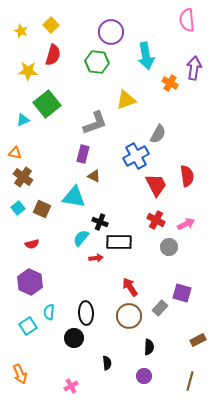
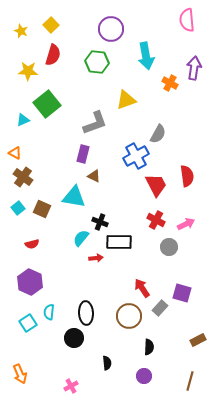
purple circle at (111, 32): moved 3 px up
orange triangle at (15, 153): rotated 16 degrees clockwise
red arrow at (130, 287): moved 12 px right, 1 px down
cyan square at (28, 326): moved 3 px up
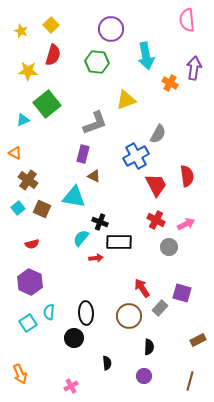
brown cross at (23, 177): moved 5 px right, 3 px down
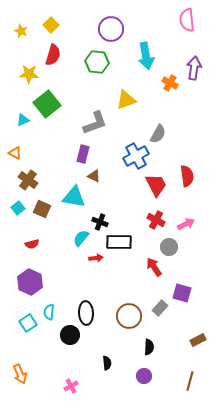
yellow star at (28, 71): moved 1 px right, 3 px down
red arrow at (142, 288): moved 12 px right, 21 px up
black circle at (74, 338): moved 4 px left, 3 px up
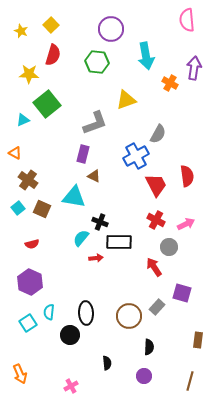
gray rectangle at (160, 308): moved 3 px left, 1 px up
brown rectangle at (198, 340): rotated 56 degrees counterclockwise
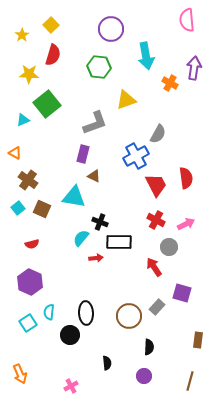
yellow star at (21, 31): moved 1 px right, 4 px down; rotated 16 degrees clockwise
green hexagon at (97, 62): moved 2 px right, 5 px down
red semicircle at (187, 176): moved 1 px left, 2 px down
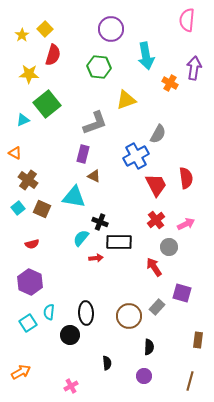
pink semicircle at (187, 20): rotated 10 degrees clockwise
yellow square at (51, 25): moved 6 px left, 4 px down
red cross at (156, 220): rotated 24 degrees clockwise
orange arrow at (20, 374): moved 1 px right, 2 px up; rotated 96 degrees counterclockwise
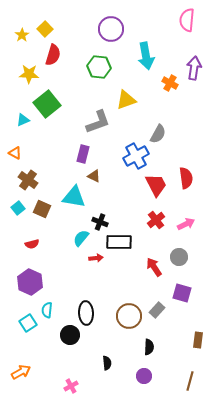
gray L-shape at (95, 123): moved 3 px right, 1 px up
gray circle at (169, 247): moved 10 px right, 10 px down
gray rectangle at (157, 307): moved 3 px down
cyan semicircle at (49, 312): moved 2 px left, 2 px up
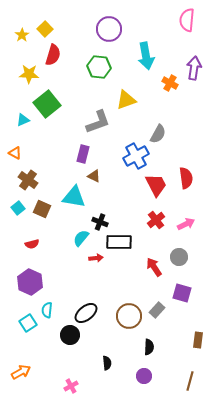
purple circle at (111, 29): moved 2 px left
black ellipse at (86, 313): rotated 55 degrees clockwise
